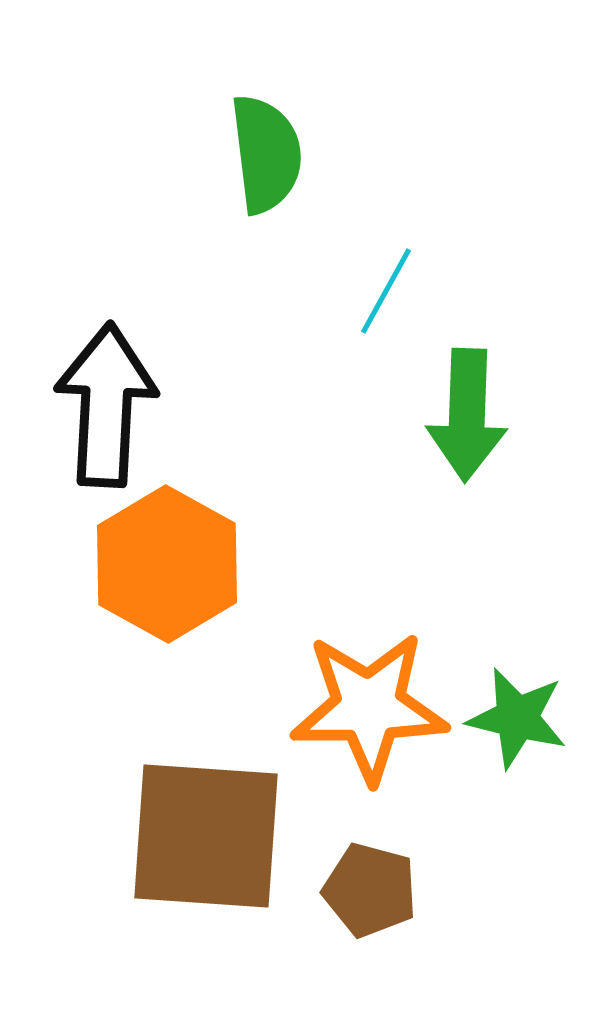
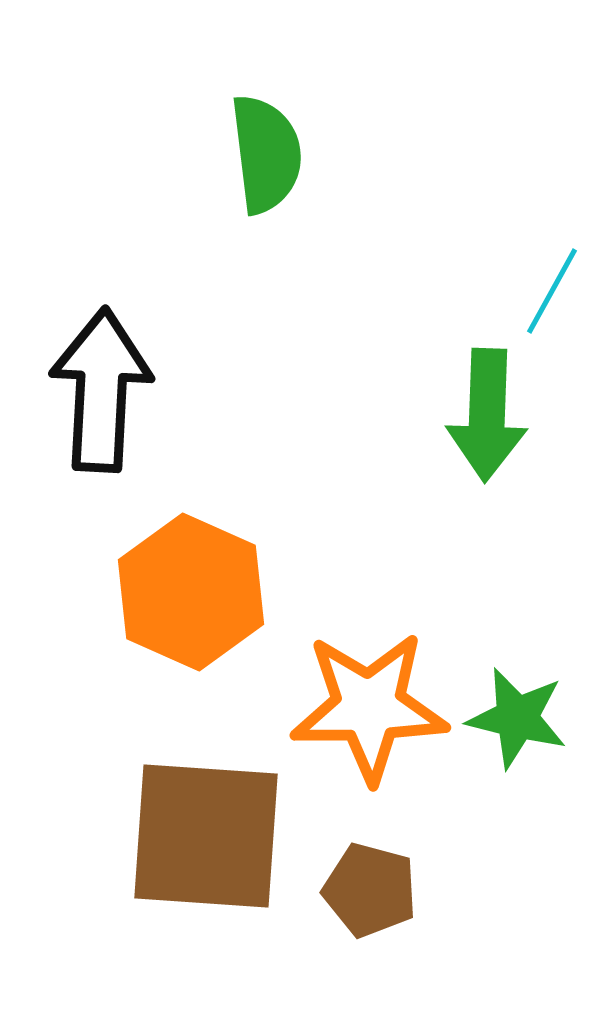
cyan line: moved 166 px right
black arrow: moved 5 px left, 15 px up
green arrow: moved 20 px right
orange hexagon: moved 24 px right, 28 px down; rotated 5 degrees counterclockwise
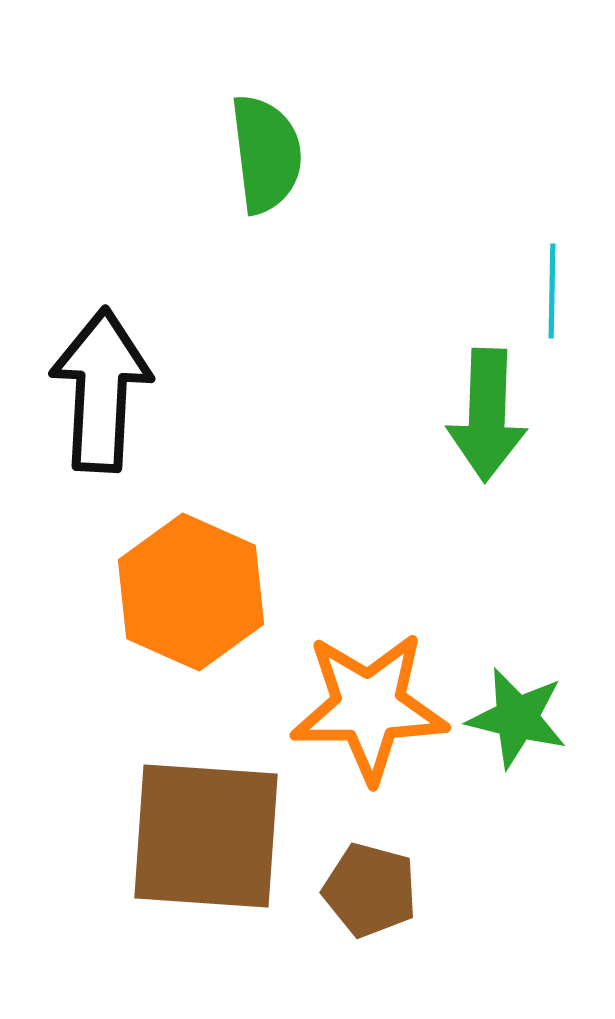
cyan line: rotated 28 degrees counterclockwise
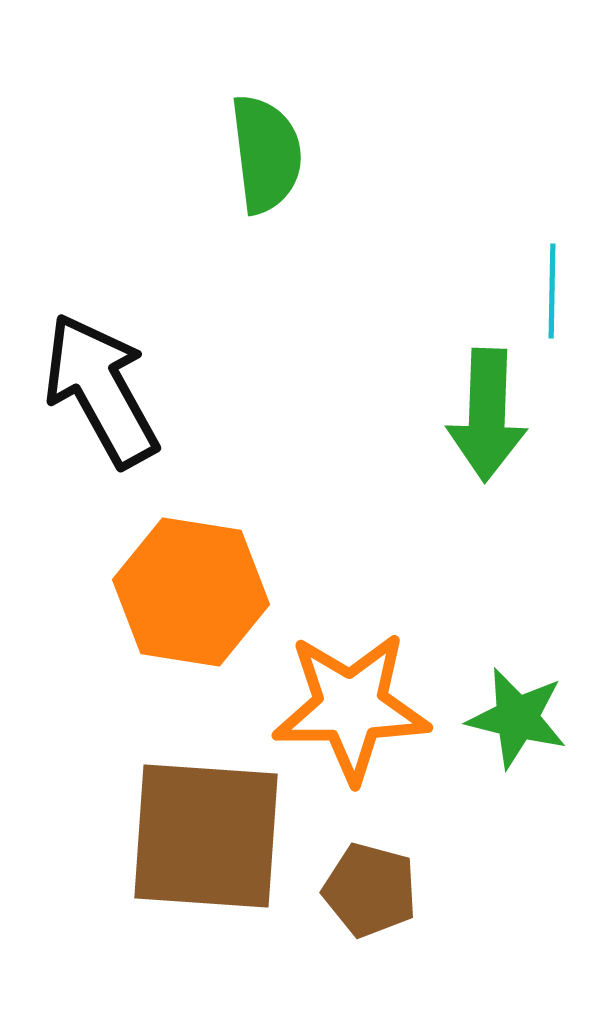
black arrow: rotated 32 degrees counterclockwise
orange hexagon: rotated 15 degrees counterclockwise
orange star: moved 18 px left
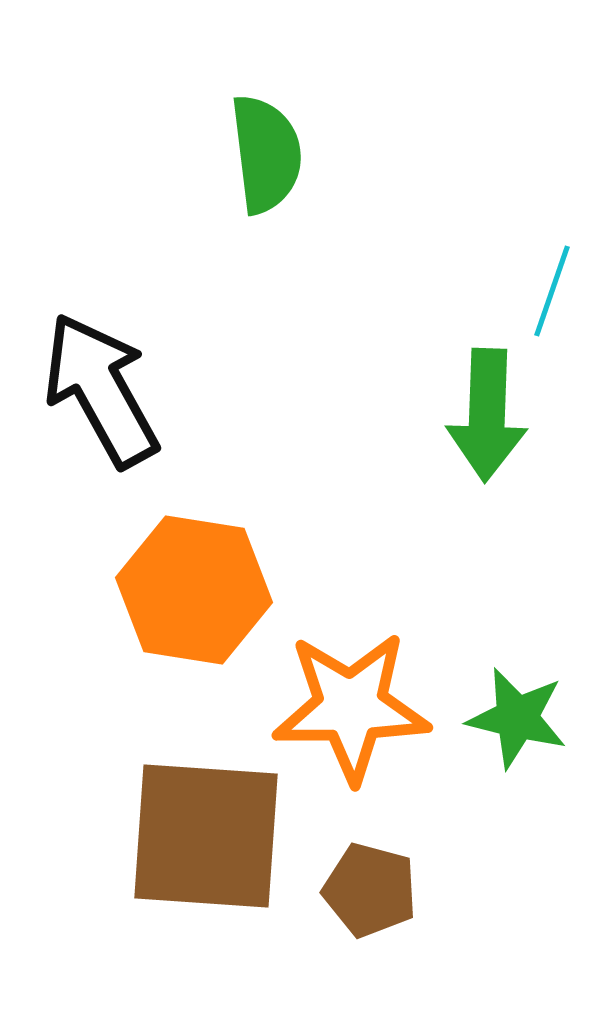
cyan line: rotated 18 degrees clockwise
orange hexagon: moved 3 px right, 2 px up
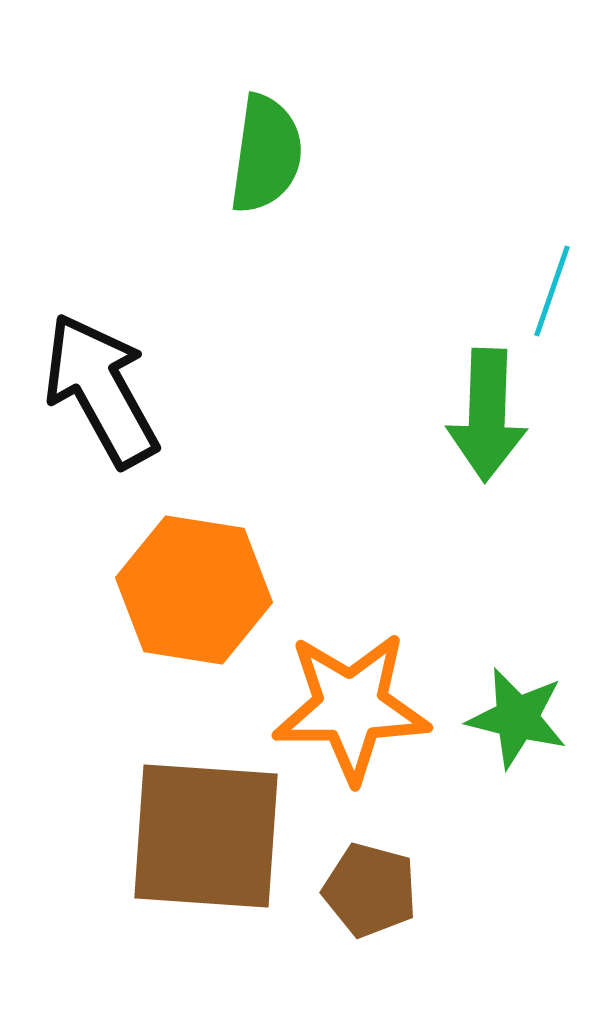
green semicircle: rotated 15 degrees clockwise
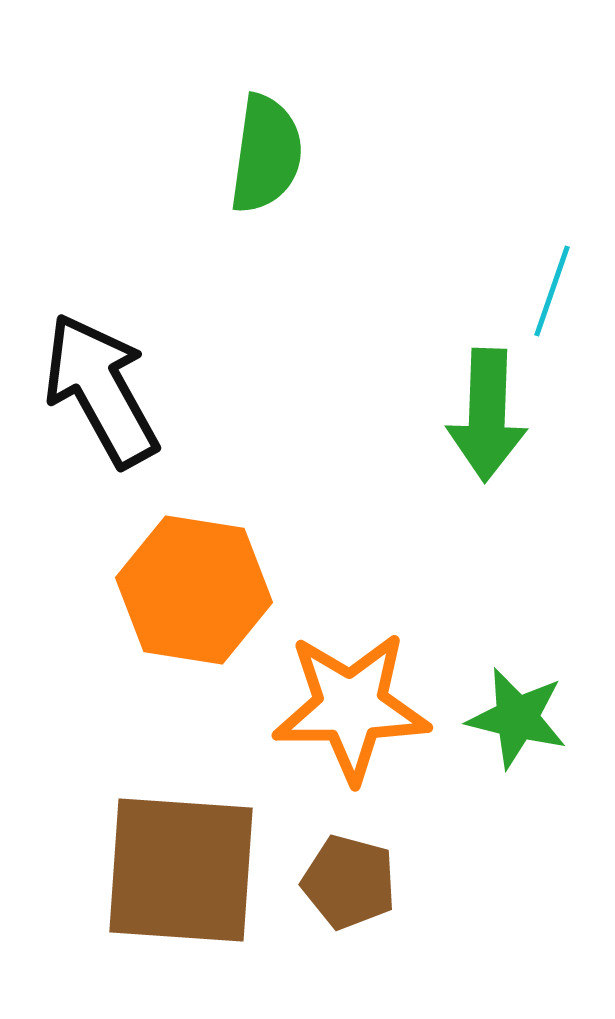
brown square: moved 25 px left, 34 px down
brown pentagon: moved 21 px left, 8 px up
